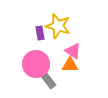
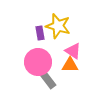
pink circle: moved 2 px right, 2 px up
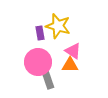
gray rectangle: rotated 18 degrees clockwise
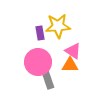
yellow star: rotated 20 degrees counterclockwise
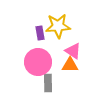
gray rectangle: moved 3 px down; rotated 18 degrees clockwise
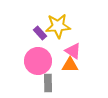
purple rectangle: rotated 32 degrees counterclockwise
pink circle: moved 1 px up
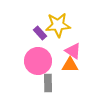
yellow star: moved 1 px up
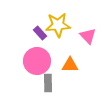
pink triangle: moved 15 px right, 15 px up; rotated 12 degrees clockwise
pink circle: moved 1 px left
